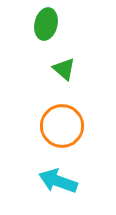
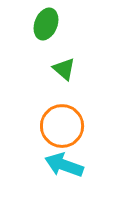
green ellipse: rotated 8 degrees clockwise
cyan arrow: moved 6 px right, 16 px up
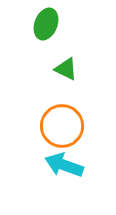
green triangle: moved 2 px right; rotated 15 degrees counterclockwise
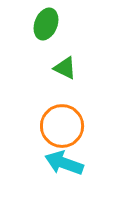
green triangle: moved 1 px left, 1 px up
cyan arrow: moved 2 px up
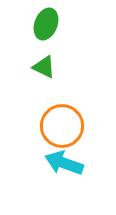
green triangle: moved 21 px left, 1 px up
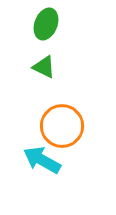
cyan arrow: moved 22 px left, 3 px up; rotated 9 degrees clockwise
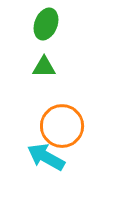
green triangle: rotated 25 degrees counterclockwise
cyan arrow: moved 4 px right, 3 px up
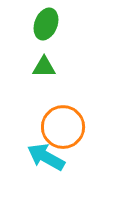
orange circle: moved 1 px right, 1 px down
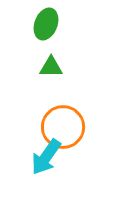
green triangle: moved 7 px right
cyan arrow: rotated 84 degrees counterclockwise
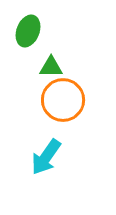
green ellipse: moved 18 px left, 7 px down
orange circle: moved 27 px up
